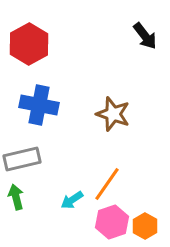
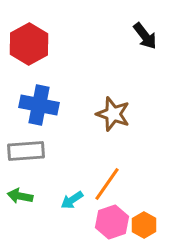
gray rectangle: moved 4 px right, 8 px up; rotated 9 degrees clockwise
green arrow: moved 4 px right, 1 px up; rotated 65 degrees counterclockwise
orange hexagon: moved 1 px left, 1 px up
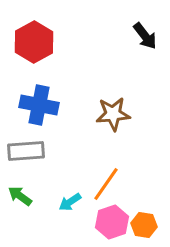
red hexagon: moved 5 px right, 2 px up
brown star: rotated 24 degrees counterclockwise
orange line: moved 1 px left
green arrow: rotated 25 degrees clockwise
cyan arrow: moved 2 px left, 2 px down
orange hexagon: rotated 20 degrees counterclockwise
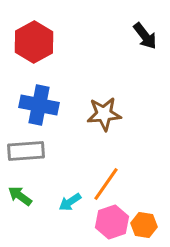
brown star: moved 9 px left
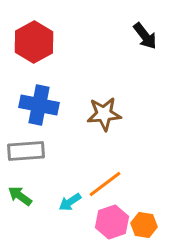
orange line: moved 1 px left; rotated 18 degrees clockwise
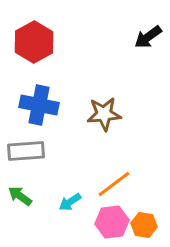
black arrow: moved 3 px right, 1 px down; rotated 92 degrees clockwise
orange line: moved 9 px right
pink hexagon: rotated 12 degrees clockwise
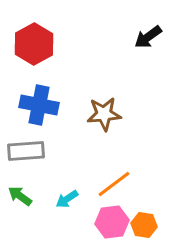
red hexagon: moved 2 px down
cyan arrow: moved 3 px left, 3 px up
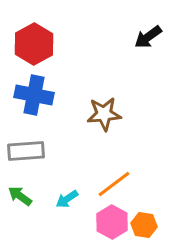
blue cross: moved 5 px left, 10 px up
pink hexagon: rotated 24 degrees counterclockwise
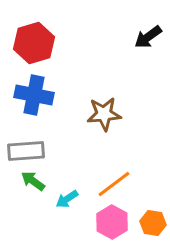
red hexagon: moved 1 px up; rotated 12 degrees clockwise
green arrow: moved 13 px right, 15 px up
orange hexagon: moved 9 px right, 2 px up
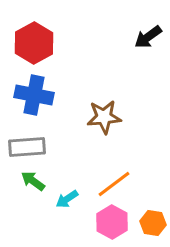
red hexagon: rotated 12 degrees counterclockwise
brown star: moved 3 px down
gray rectangle: moved 1 px right, 4 px up
